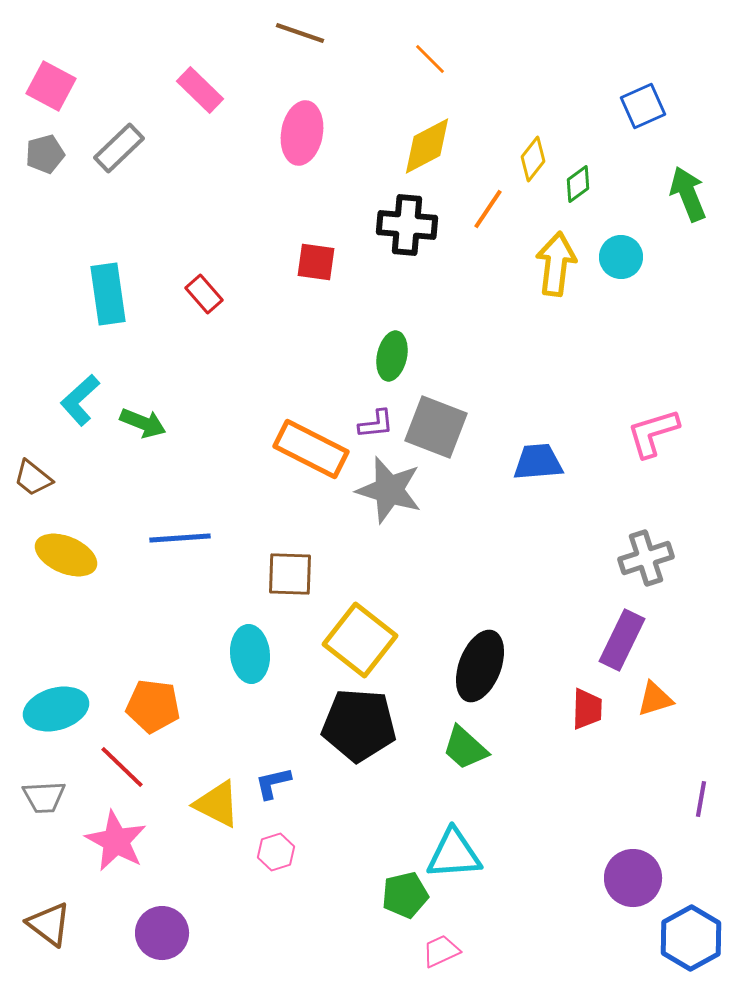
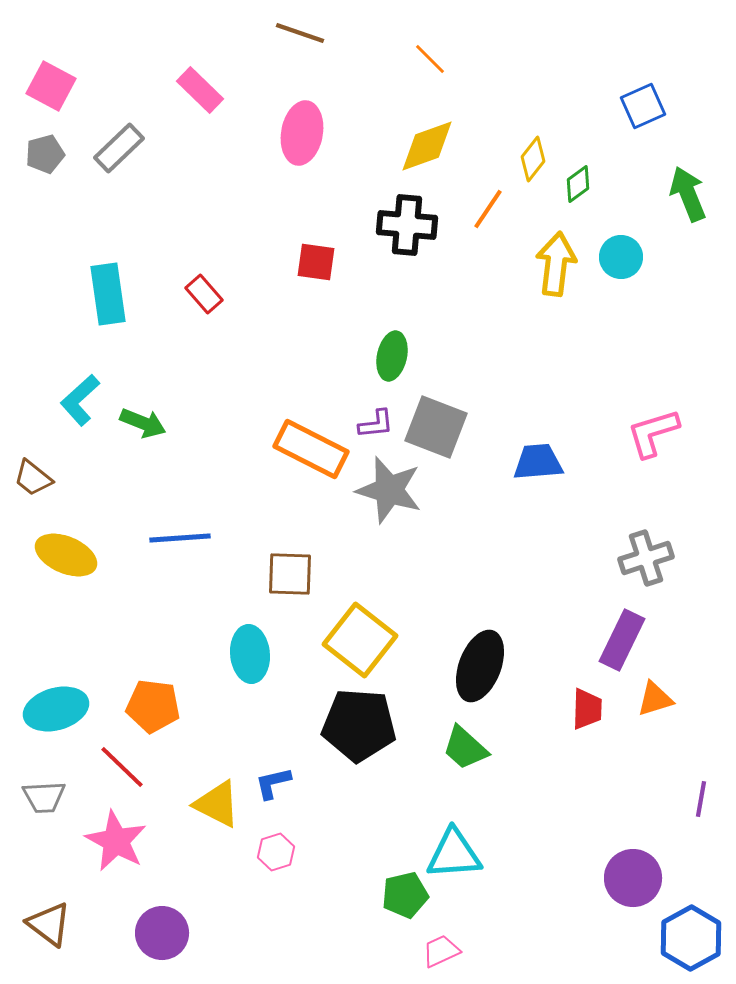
yellow diamond at (427, 146): rotated 8 degrees clockwise
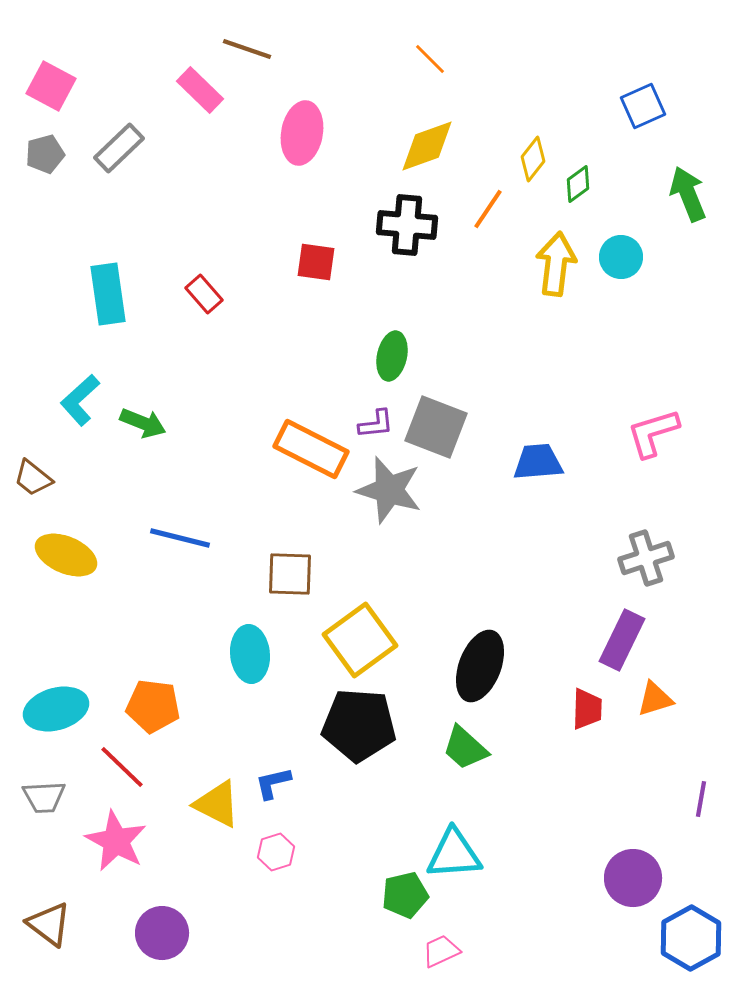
brown line at (300, 33): moved 53 px left, 16 px down
blue line at (180, 538): rotated 18 degrees clockwise
yellow square at (360, 640): rotated 16 degrees clockwise
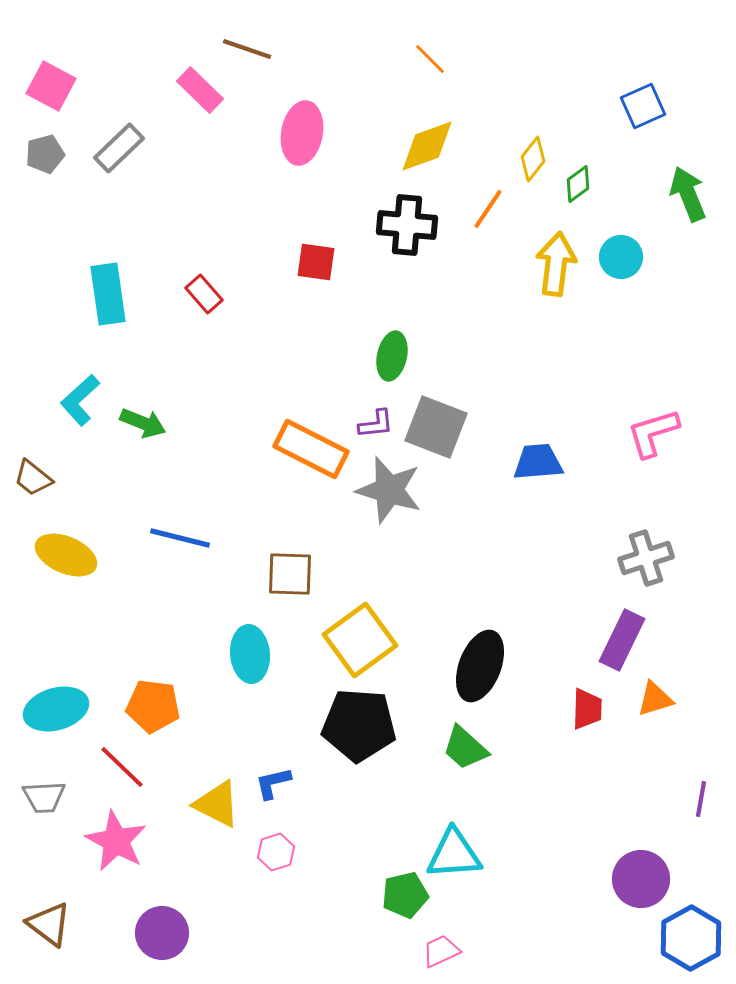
purple circle at (633, 878): moved 8 px right, 1 px down
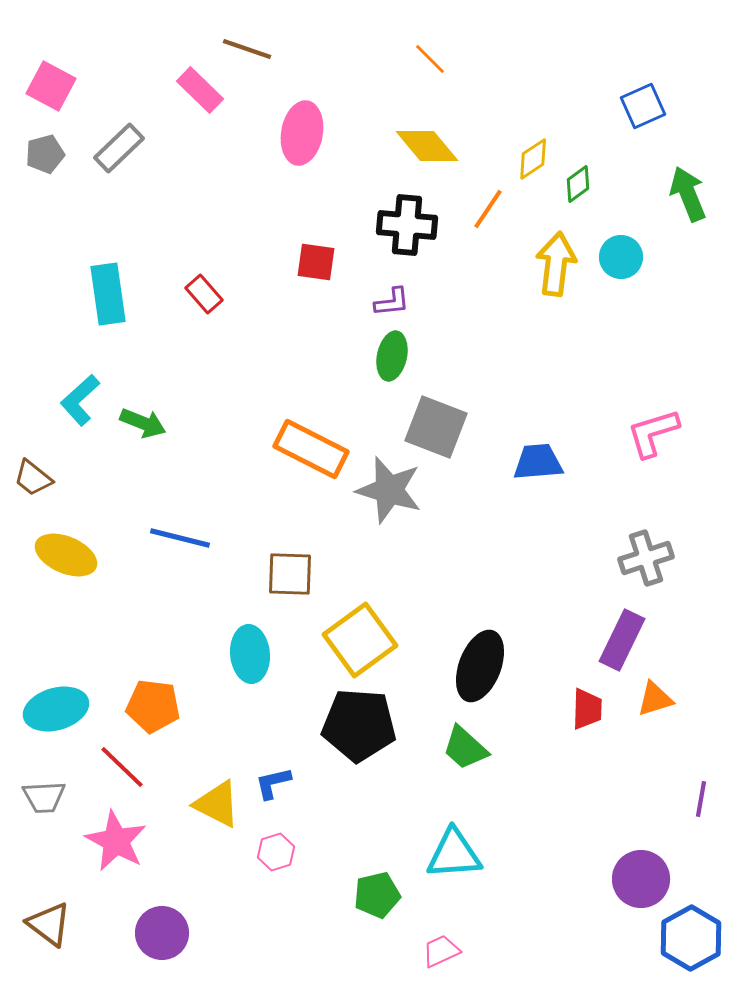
yellow diamond at (427, 146): rotated 70 degrees clockwise
yellow diamond at (533, 159): rotated 18 degrees clockwise
purple L-shape at (376, 424): moved 16 px right, 122 px up
green pentagon at (405, 895): moved 28 px left
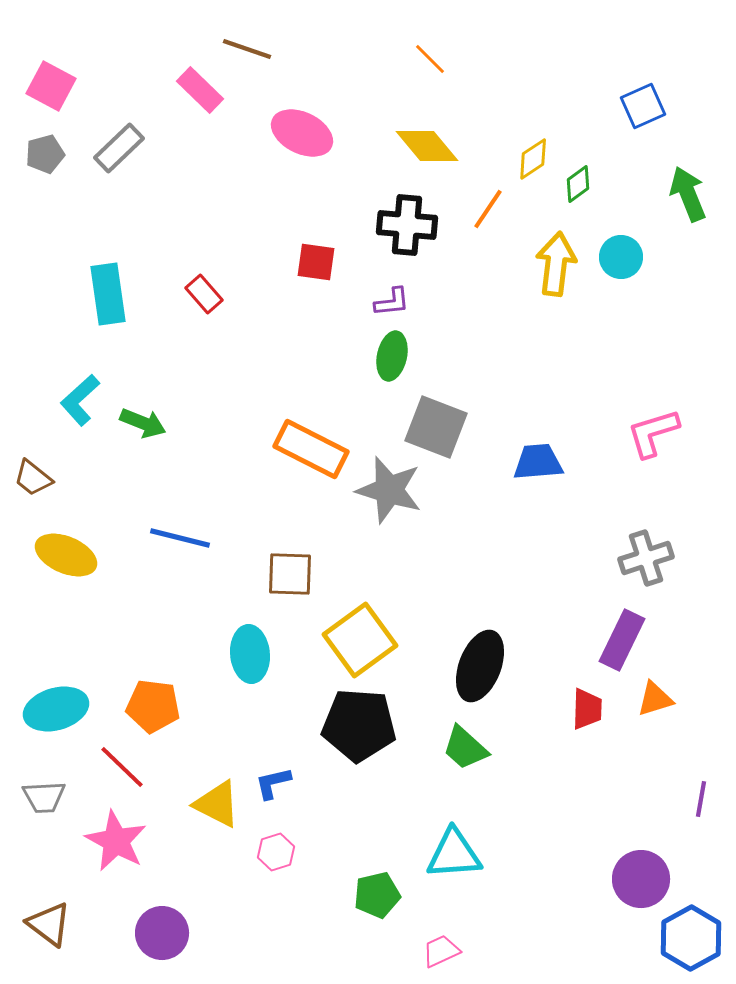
pink ellipse at (302, 133): rotated 74 degrees counterclockwise
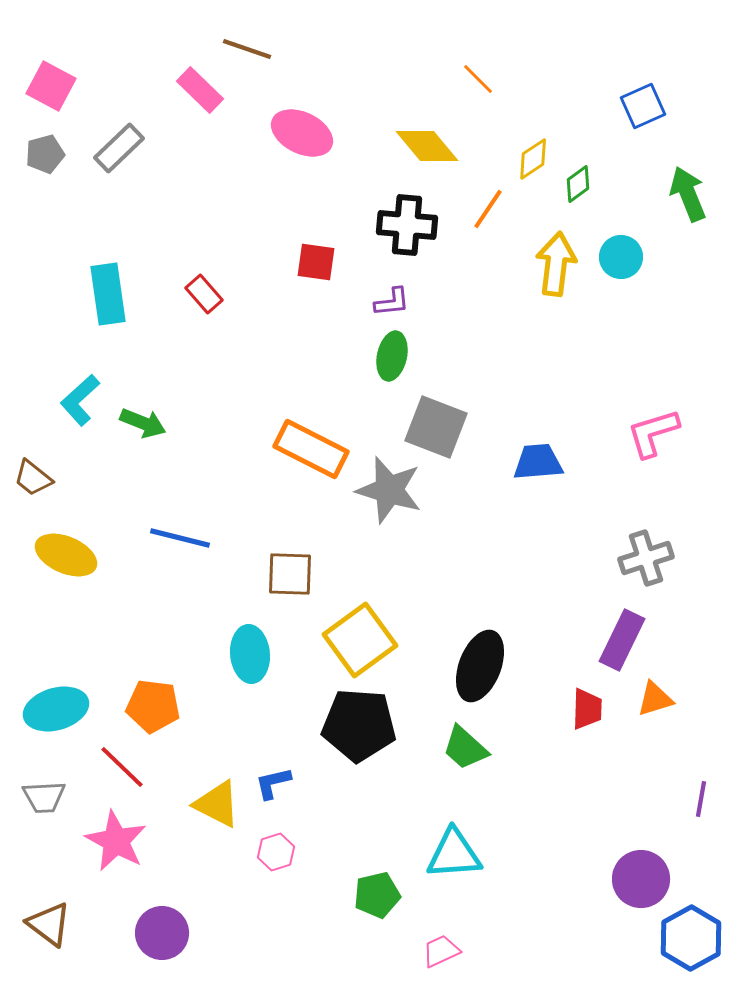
orange line at (430, 59): moved 48 px right, 20 px down
